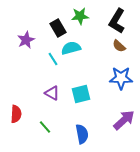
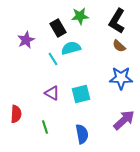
green line: rotated 24 degrees clockwise
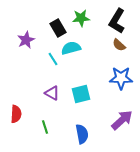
green star: moved 1 px right, 2 px down
brown semicircle: moved 1 px up
purple arrow: moved 2 px left
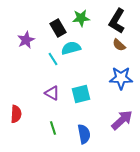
green line: moved 8 px right, 1 px down
blue semicircle: moved 2 px right
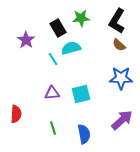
purple star: rotated 12 degrees counterclockwise
purple triangle: rotated 35 degrees counterclockwise
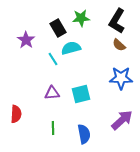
green line: rotated 16 degrees clockwise
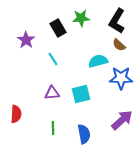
cyan semicircle: moved 27 px right, 13 px down
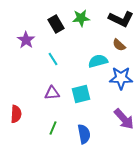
black L-shape: moved 4 px right, 2 px up; rotated 95 degrees counterclockwise
black rectangle: moved 2 px left, 4 px up
purple arrow: moved 2 px right, 1 px up; rotated 90 degrees clockwise
green line: rotated 24 degrees clockwise
